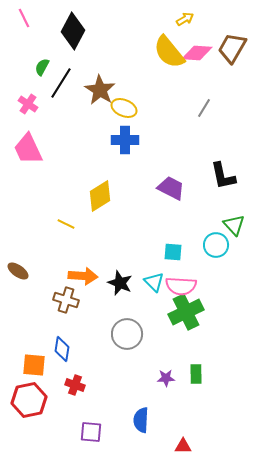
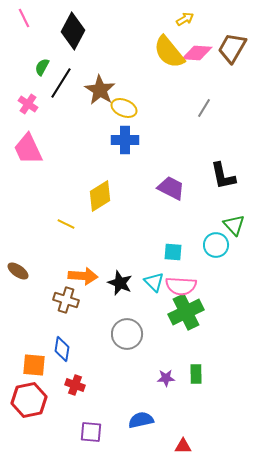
blue semicircle: rotated 75 degrees clockwise
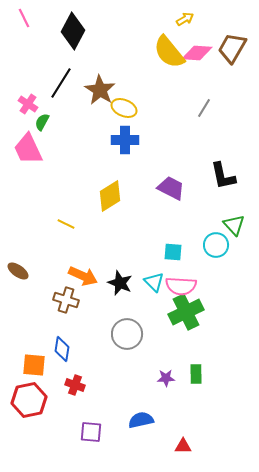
green semicircle: moved 55 px down
yellow diamond: moved 10 px right
orange arrow: rotated 20 degrees clockwise
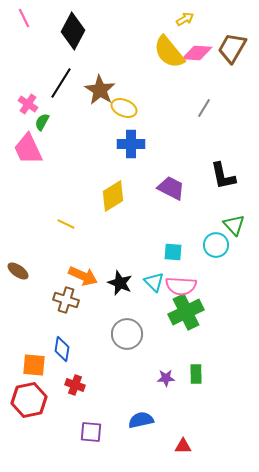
blue cross: moved 6 px right, 4 px down
yellow diamond: moved 3 px right
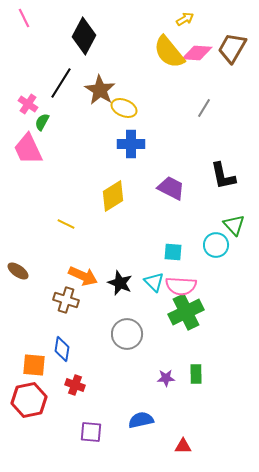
black diamond: moved 11 px right, 5 px down
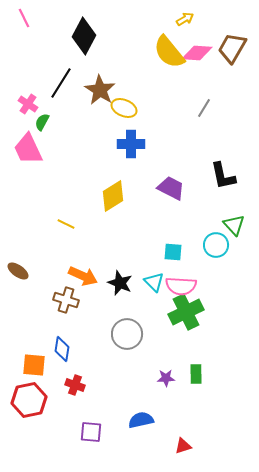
red triangle: rotated 18 degrees counterclockwise
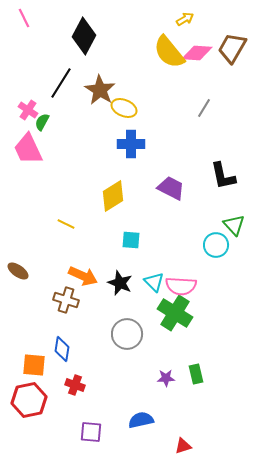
pink cross: moved 6 px down
cyan square: moved 42 px left, 12 px up
green cross: moved 11 px left, 1 px down; rotated 32 degrees counterclockwise
green rectangle: rotated 12 degrees counterclockwise
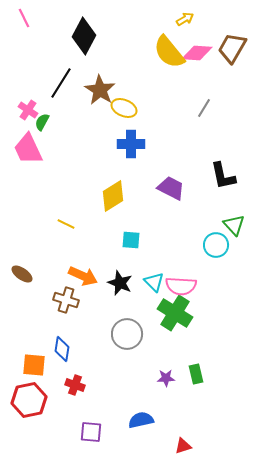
brown ellipse: moved 4 px right, 3 px down
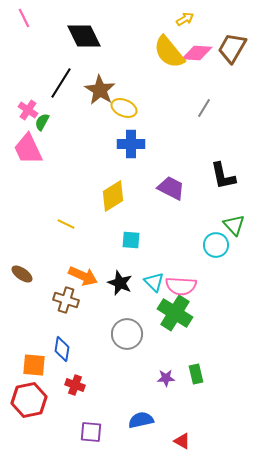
black diamond: rotated 54 degrees counterclockwise
red triangle: moved 1 px left, 5 px up; rotated 48 degrees clockwise
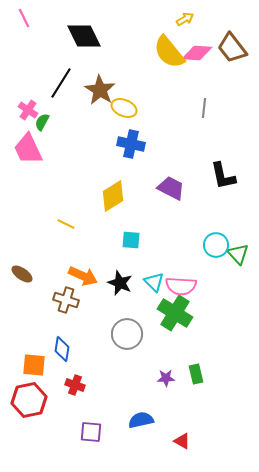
brown trapezoid: rotated 68 degrees counterclockwise
gray line: rotated 24 degrees counterclockwise
blue cross: rotated 12 degrees clockwise
green triangle: moved 4 px right, 29 px down
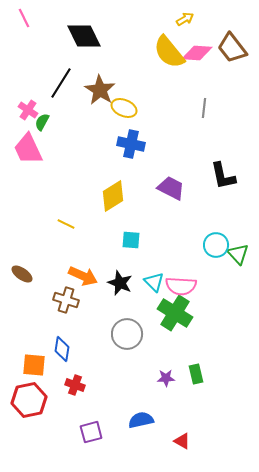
purple square: rotated 20 degrees counterclockwise
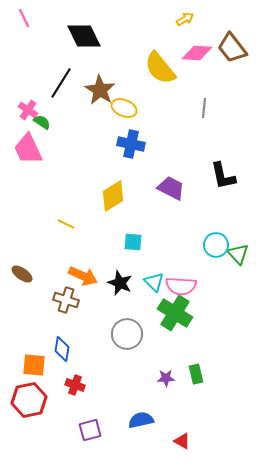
yellow semicircle: moved 9 px left, 16 px down
green semicircle: rotated 96 degrees clockwise
cyan square: moved 2 px right, 2 px down
purple square: moved 1 px left, 2 px up
